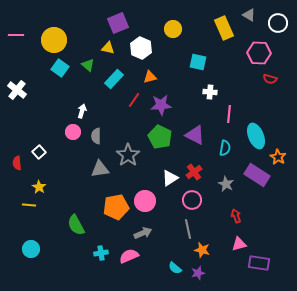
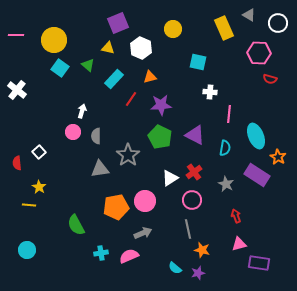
red line at (134, 100): moved 3 px left, 1 px up
cyan circle at (31, 249): moved 4 px left, 1 px down
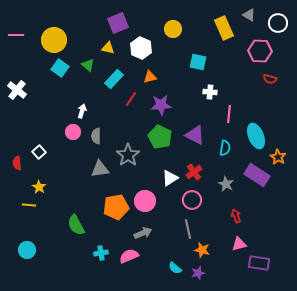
pink hexagon at (259, 53): moved 1 px right, 2 px up
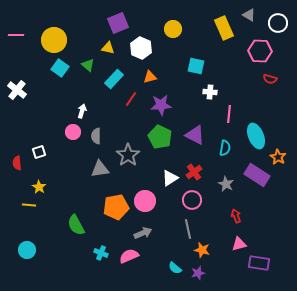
cyan square at (198, 62): moved 2 px left, 4 px down
white square at (39, 152): rotated 24 degrees clockwise
cyan cross at (101, 253): rotated 32 degrees clockwise
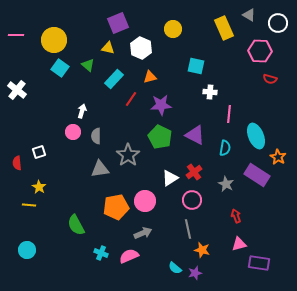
purple star at (198, 273): moved 3 px left
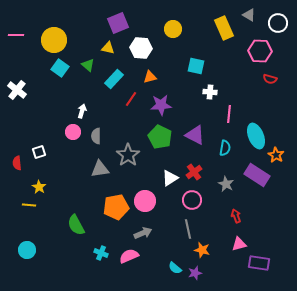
white hexagon at (141, 48): rotated 20 degrees counterclockwise
orange star at (278, 157): moved 2 px left, 2 px up
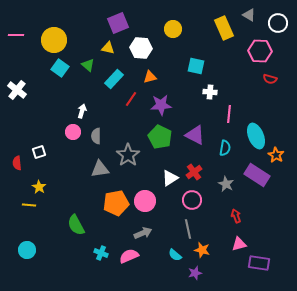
orange pentagon at (116, 207): moved 4 px up
cyan semicircle at (175, 268): moved 13 px up
